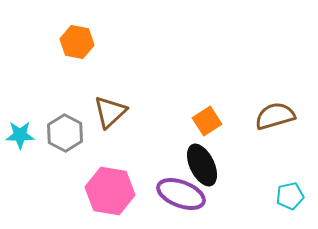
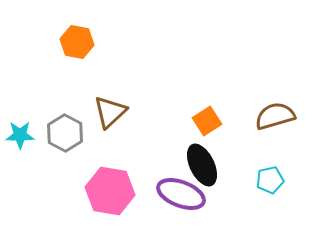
cyan pentagon: moved 20 px left, 16 px up
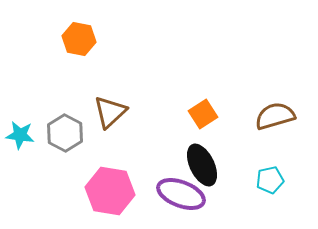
orange hexagon: moved 2 px right, 3 px up
orange square: moved 4 px left, 7 px up
cyan star: rotated 8 degrees clockwise
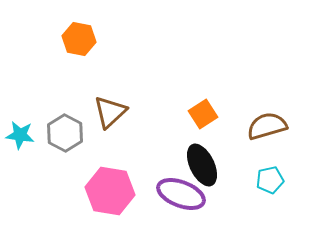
brown semicircle: moved 8 px left, 10 px down
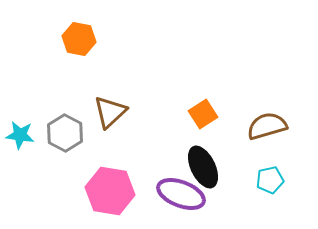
black ellipse: moved 1 px right, 2 px down
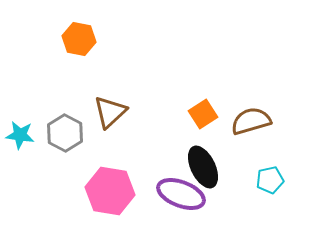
brown semicircle: moved 16 px left, 5 px up
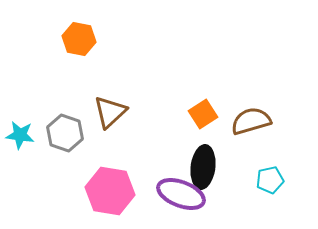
gray hexagon: rotated 9 degrees counterclockwise
black ellipse: rotated 33 degrees clockwise
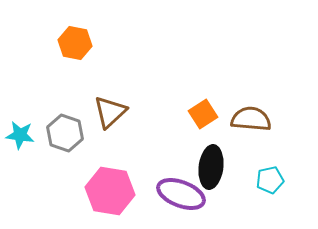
orange hexagon: moved 4 px left, 4 px down
brown semicircle: moved 2 px up; rotated 21 degrees clockwise
black ellipse: moved 8 px right
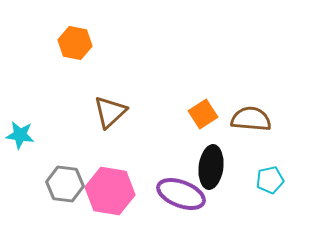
gray hexagon: moved 51 px down; rotated 12 degrees counterclockwise
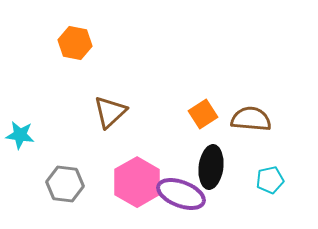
pink hexagon: moved 27 px right, 9 px up; rotated 21 degrees clockwise
